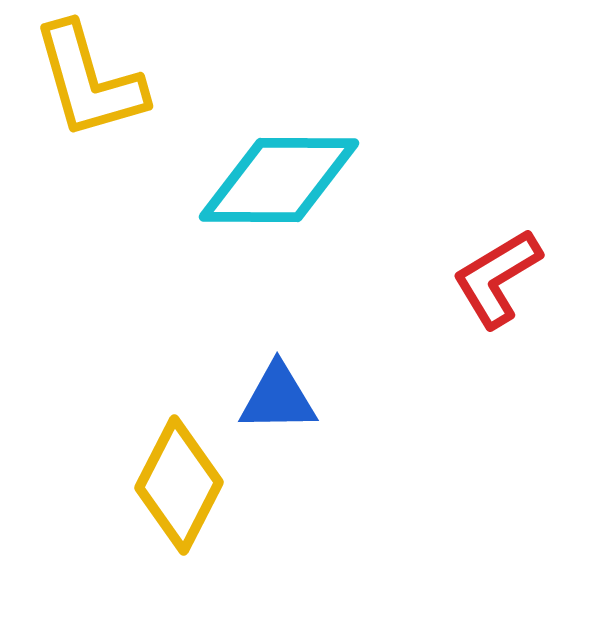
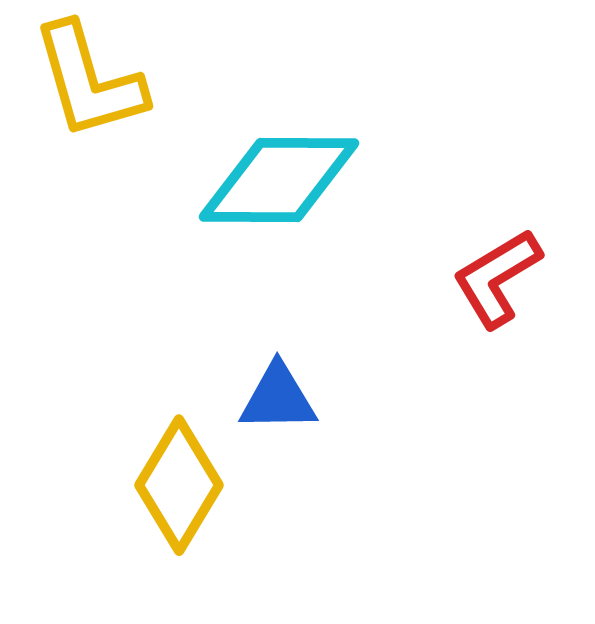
yellow diamond: rotated 4 degrees clockwise
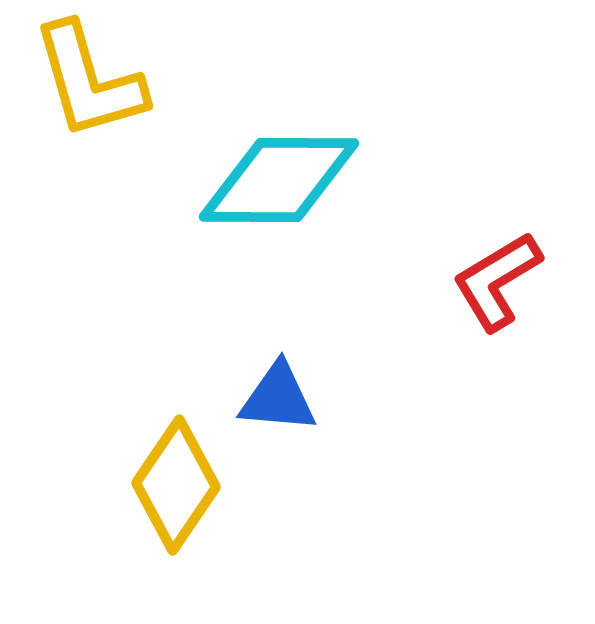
red L-shape: moved 3 px down
blue triangle: rotated 6 degrees clockwise
yellow diamond: moved 3 px left; rotated 3 degrees clockwise
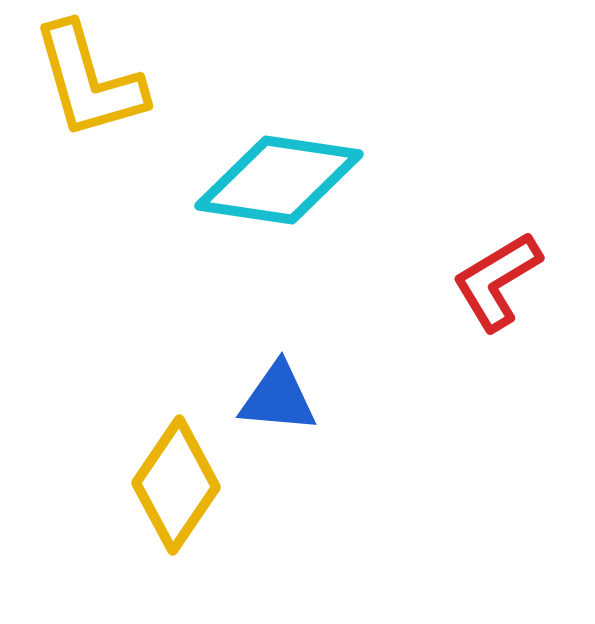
cyan diamond: rotated 8 degrees clockwise
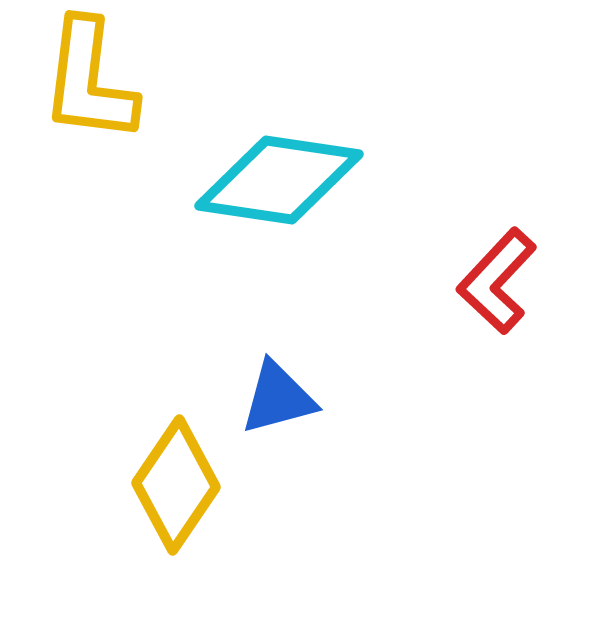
yellow L-shape: rotated 23 degrees clockwise
red L-shape: rotated 16 degrees counterclockwise
blue triangle: rotated 20 degrees counterclockwise
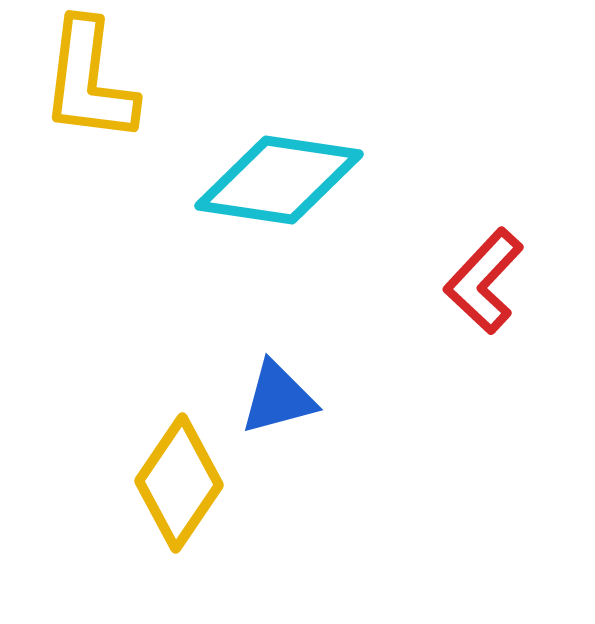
red L-shape: moved 13 px left
yellow diamond: moved 3 px right, 2 px up
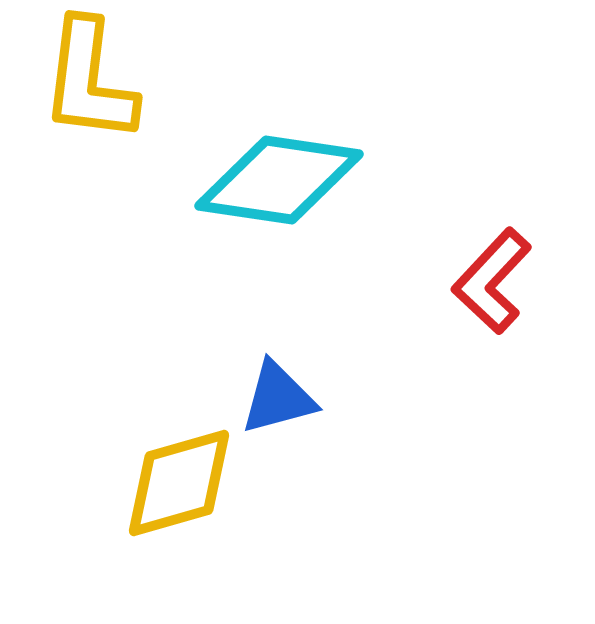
red L-shape: moved 8 px right
yellow diamond: rotated 40 degrees clockwise
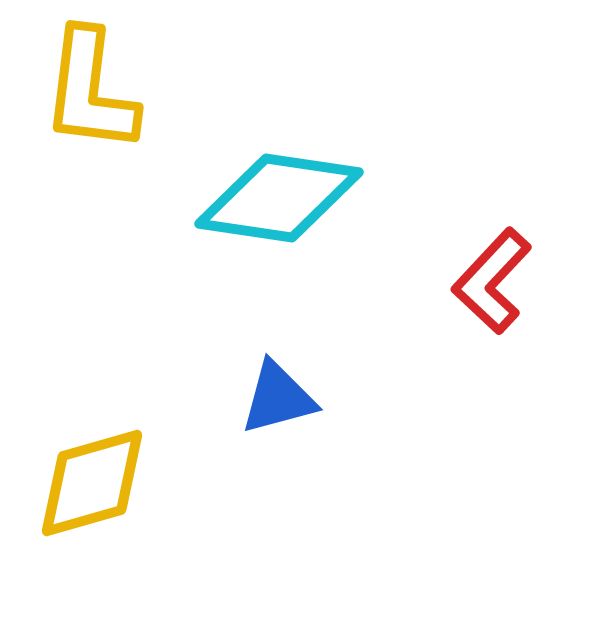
yellow L-shape: moved 1 px right, 10 px down
cyan diamond: moved 18 px down
yellow diamond: moved 87 px left
